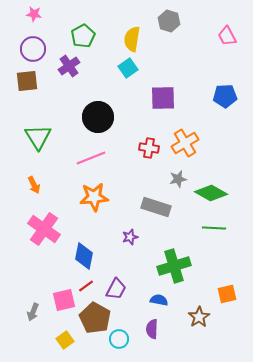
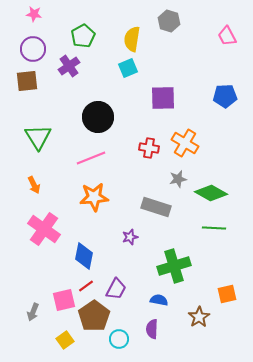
cyan square: rotated 12 degrees clockwise
orange cross: rotated 28 degrees counterclockwise
brown pentagon: moved 1 px left, 2 px up; rotated 8 degrees clockwise
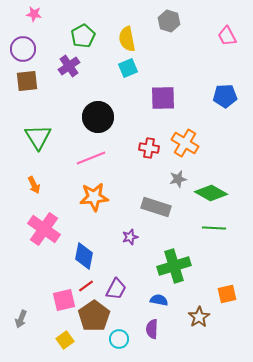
yellow semicircle: moved 5 px left; rotated 20 degrees counterclockwise
purple circle: moved 10 px left
gray arrow: moved 12 px left, 7 px down
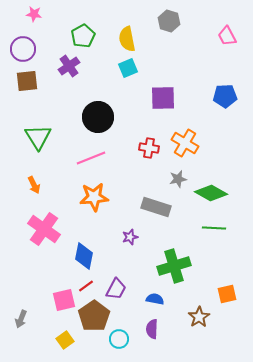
blue semicircle: moved 4 px left, 1 px up
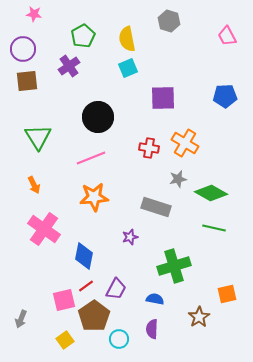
green line: rotated 10 degrees clockwise
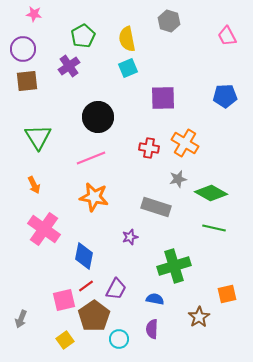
orange star: rotated 16 degrees clockwise
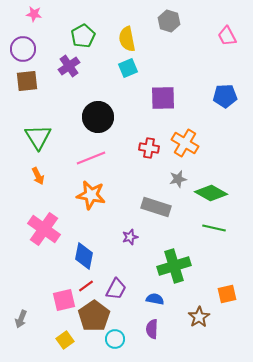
orange arrow: moved 4 px right, 9 px up
orange star: moved 3 px left, 2 px up
cyan circle: moved 4 px left
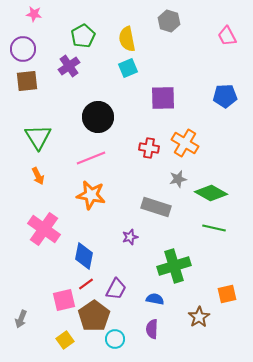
red line: moved 2 px up
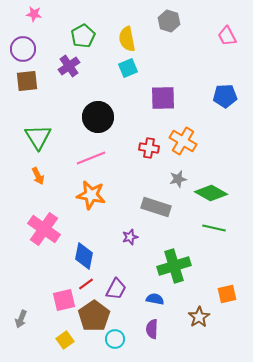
orange cross: moved 2 px left, 2 px up
